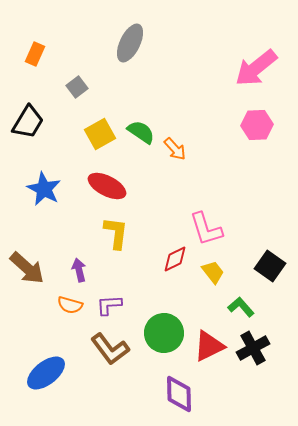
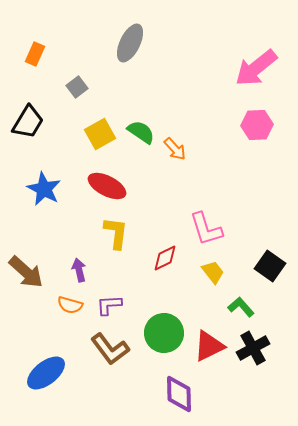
red diamond: moved 10 px left, 1 px up
brown arrow: moved 1 px left, 4 px down
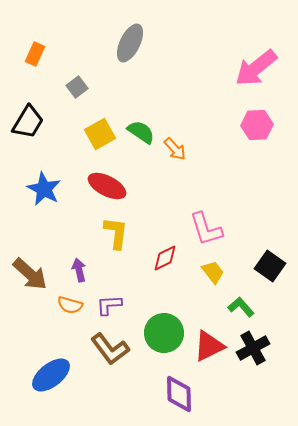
brown arrow: moved 4 px right, 2 px down
blue ellipse: moved 5 px right, 2 px down
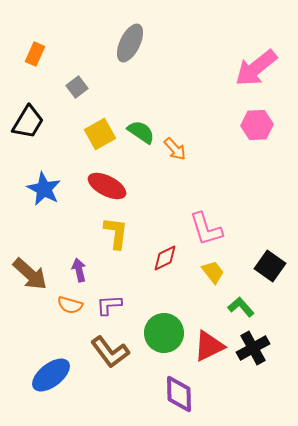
brown L-shape: moved 3 px down
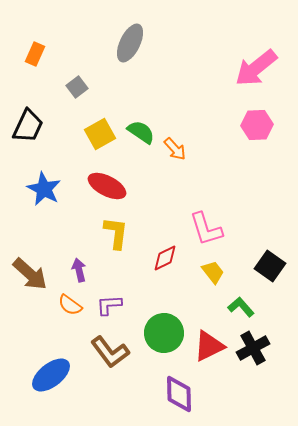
black trapezoid: moved 4 px down; rotated 6 degrees counterclockwise
orange semicircle: rotated 20 degrees clockwise
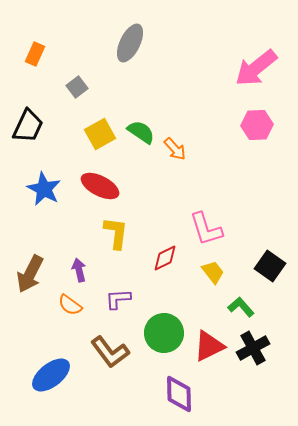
red ellipse: moved 7 px left
brown arrow: rotated 75 degrees clockwise
purple L-shape: moved 9 px right, 6 px up
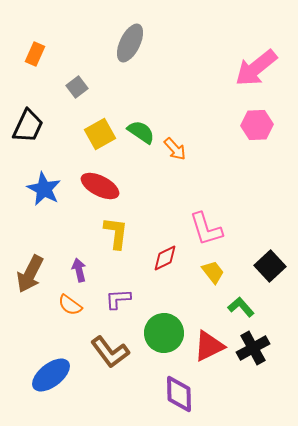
black square: rotated 12 degrees clockwise
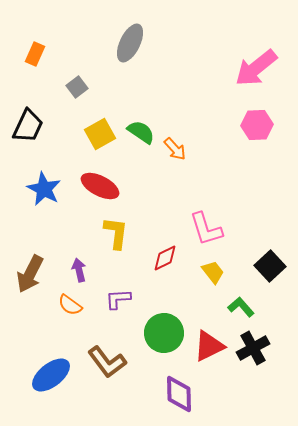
brown L-shape: moved 3 px left, 10 px down
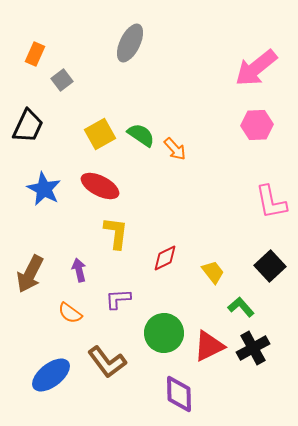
gray square: moved 15 px left, 7 px up
green semicircle: moved 3 px down
pink L-shape: moved 65 px right, 27 px up; rotated 6 degrees clockwise
orange semicircle: moved 8 px down
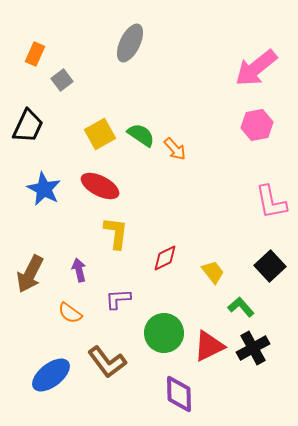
pink hexagon: rotated 8 degrees counterclockwise
